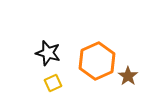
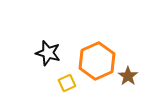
yellow square: moved 14 px right
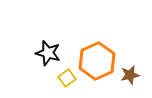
brown star: moved 2 px right, 1 px up; rotated 24 degrees clockwise
yellow square: moved 5 px up; rotated 12 degrees counterclockwise
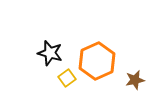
black star: moved 2 px right
brown star: moved 5 px right, 5 px down
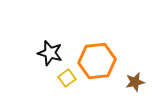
orange hexagon: rotated 18 degrees clockwise
brown star: moved 2 px down
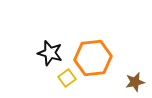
orange hexagon: moved 4 px left, 3 px up
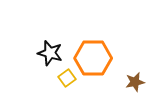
orange hexagon: rotated 6 degrees clockwise
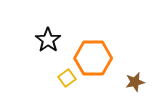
black star: moved 2 px left, 13 px up; rotated 20 degrees clockwise
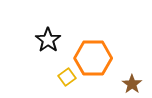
yellow square: moved 1 px up
brown star: moved 3 px left, 2 px down; rotated 24 degrees counterclockwise
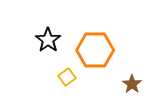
orange hexagon: moved 2 px right, 8 px up
